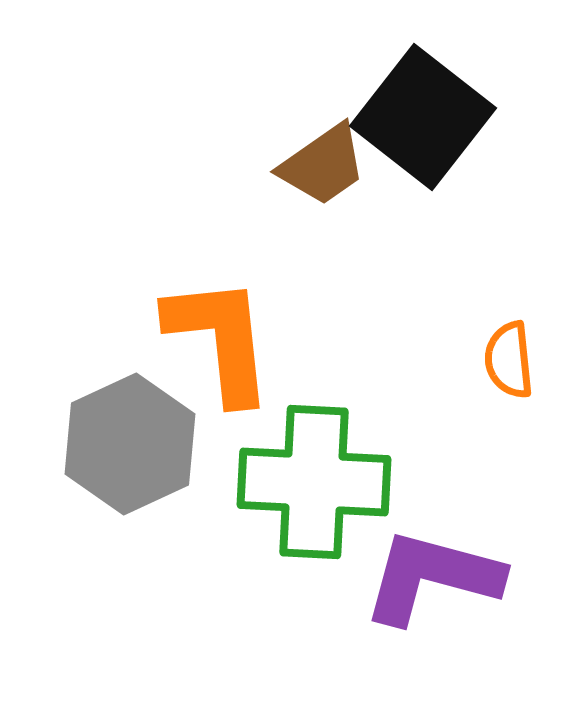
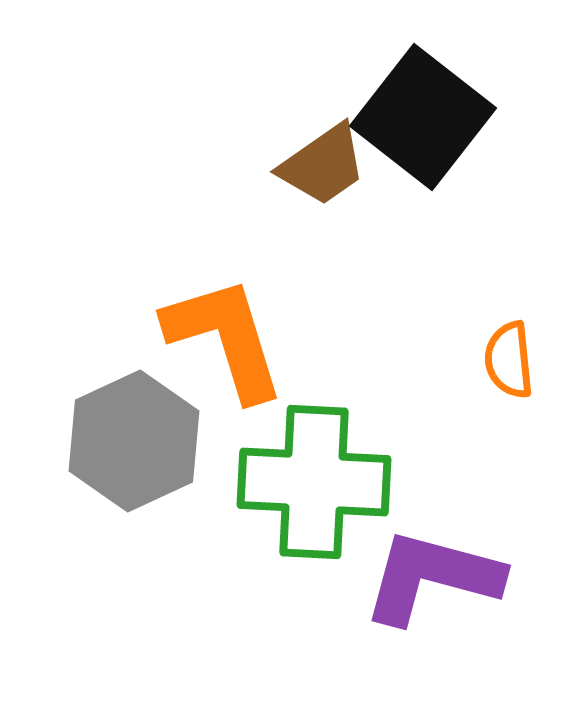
orange L-shape: moved 5 px right, 1 px up; rotated 11 degrees counterclockwise
gray hexagon: moved 4 px right, 3 px up
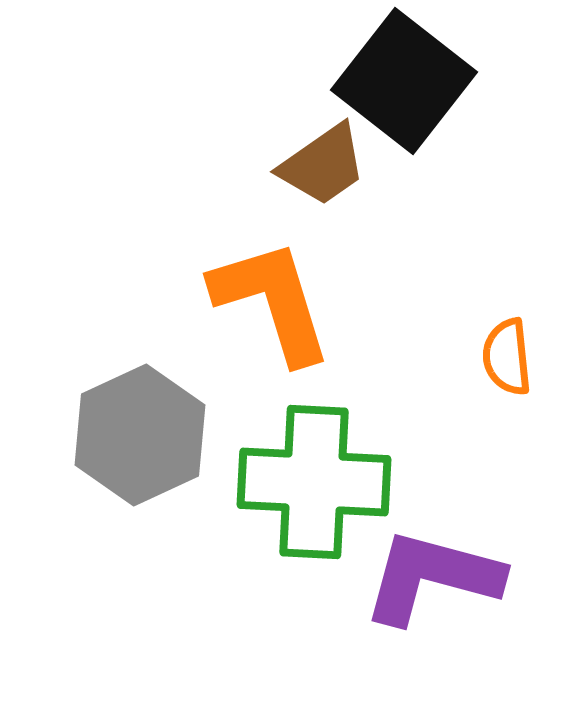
black square: moved 19 px left, 36 px up
orange L-shape: moved 47 px right, 37 px up
orange semicircle: moved 2 px left, 3 px up
gray hexagon: moved 6 px right, 6 px up
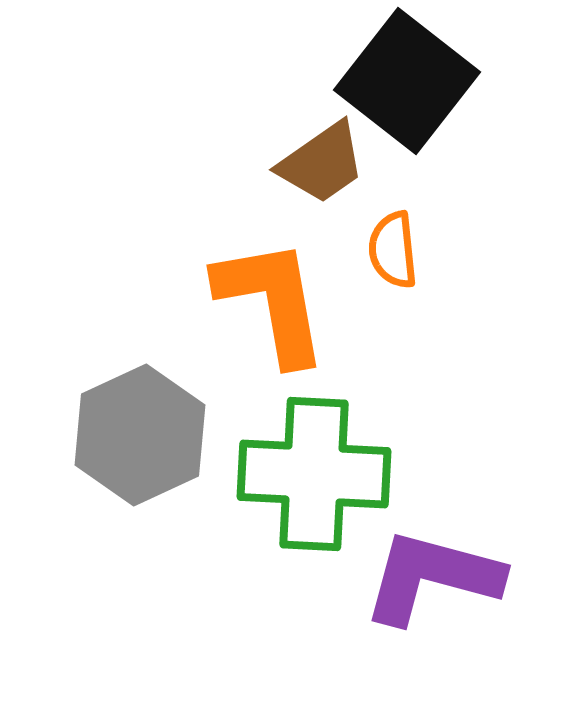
black square: moved 3 px right
brown trapezoid: moved 1 px left, 2 px up
orange L-shape: rotated 7 degrees clockwise
orange semicircle: moved 114 px left, 107 px up
green cross: moved 8 px up
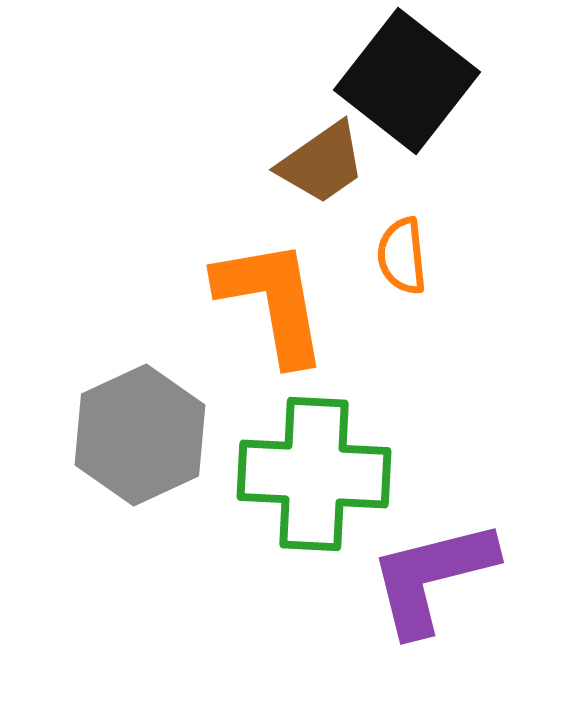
orange semicircle: moved 9 px right, 6 px down
purple L-shape: rotated 29 degrees counterclockwise
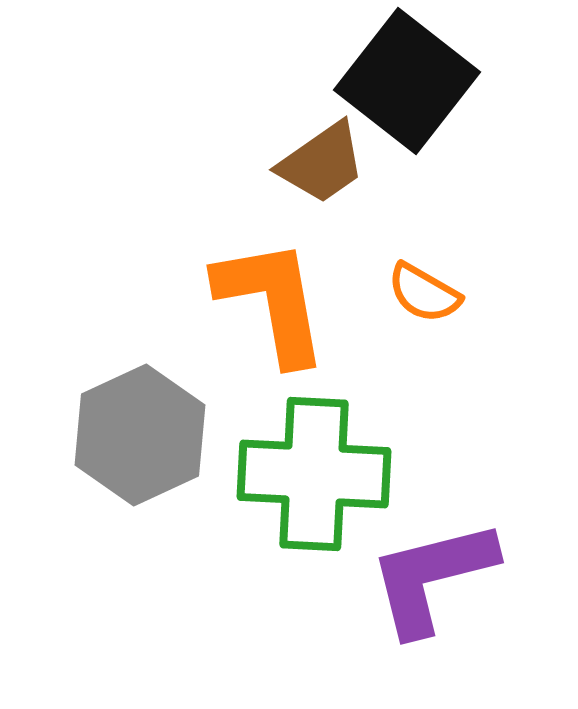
orange semicircle: moved 22 px right, 37 px down; rotated 54 degrees counterclockwise
